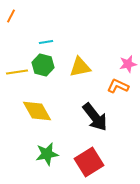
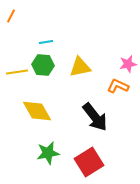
green hexagon: rotated 10 degrees counterclockwise
green star: moved 1 px right, 1 px up
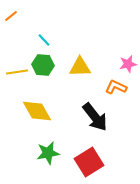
orange line: rotated 24 degrees clockwise
cyan line: moved 2 px left, 2 px up; rotated 56 degrees clockwise
yellow triangle: rotated 10 degrees clockwise
orange L-shape: moved 2 px left, 1 px down
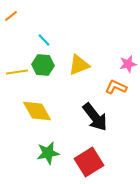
yellow triangle: moved 1 px left, 2 px up; rotated 20 degrees counterclockwise
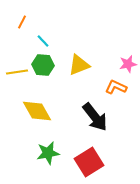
orange line: moved 11 px right, 6 px down; rotated 24 degrees counterclockwise
cyan line: moved 1 px left, 1 px down
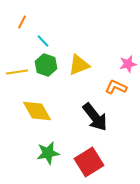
green hexagon: moved 3 px right; rotated 15 degrees clockwise
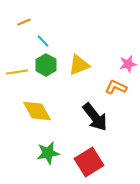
orange line: moved 2 px right; rotated 40 degrees clockwise
green hexagon: rotated 10 degrees clockwise
